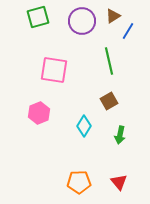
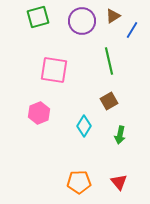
blue line: moved 4 px right, 1 px up
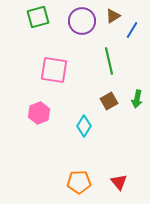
green arrow: moved 17 px right, 36 px up
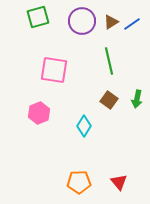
brown triangle: moved 2 px left, 6 px down
blue line: moved 6 px up; rotated 24 degrees clockwise
brown square: moved 1 px up; rotated 24 degrees counterclockwise
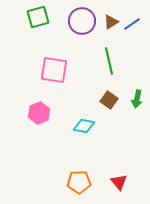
cyan diamond: rotated 70 degrees clockwise
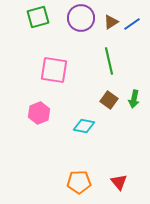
purple circle: moved 1 px left, 3 px up
green arrow: moved 3 px left
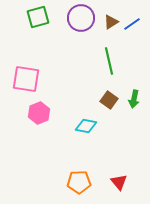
pink square: moved 28 px left, 9 px down
cyan diamond: moved 2 px right
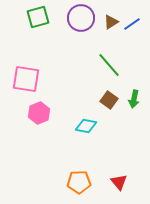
green line: moved 4 px down; rotated 28 degrees counterclockwise
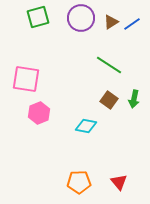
green line: rotated 16 degrees counterclockwise
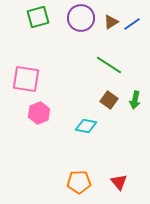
green arrow: moved 1 px right, 1 px down
